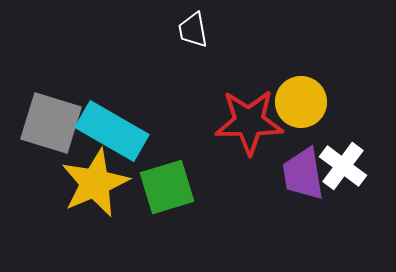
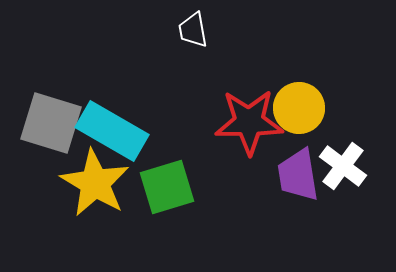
yellow circle: moved 2 px left, 6 px down
purple trapezoid: moved 5 px left, 1 px down
yellow star: rotated 18 degrees counterclockwise
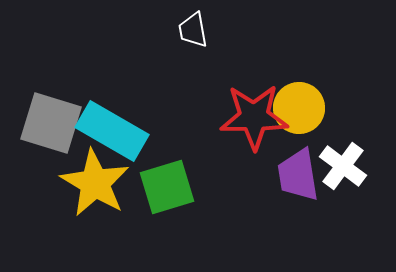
red star: moved 5 px right, 5 px up
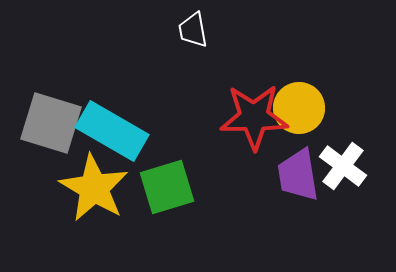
yellow star: moved 1 px left, 5 px down
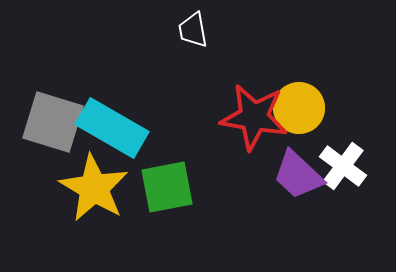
red star: rotated 10 degrees clockwise
gray square: moved 2 px right, 1 px up
cyan rectangle: moved 3 px up
purple trapezoid: rotated 38 degrees counterclockwise
green square: rotated 6 degrees clockwise
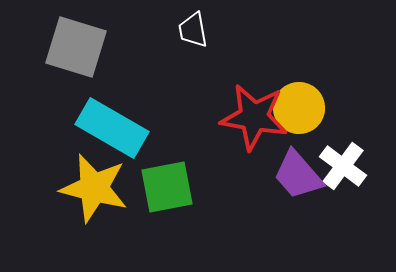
gray square: moved 23 px right, 75 px up
purple trapezoid: rotated 6 degrees clockwise
yellow star: rotated 16 degrees counterclockwise
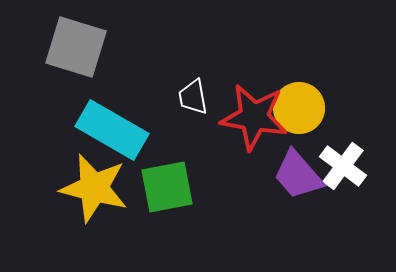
white trapezoid: moved 67 px down
cyan rectangle: moved 2 px down
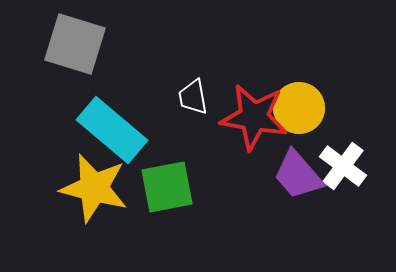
gray square: moved 1 px left, 3 px up
cyan rectangle: rotated 10 degrees clockwise
